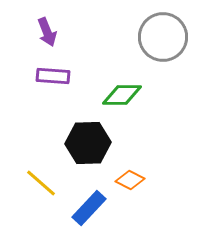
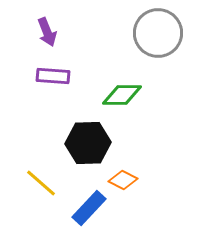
gray circle: moved 5 px left, 4 px up
orange diamond: moved 7 px left
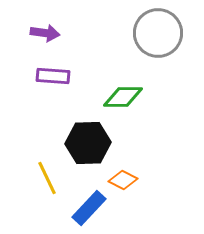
purple arrow: moved 2 px left, 1 px down; rotated 60 degrees counterclockwise
green diamond: moved 1 px right, 2 px down
yellow line: moved 6 px right, 5 px up; rotated 24 degrees clockwise
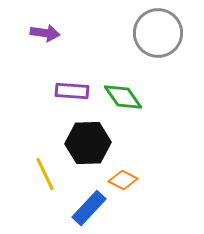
purple rectangle: moved 19 px right, 15 px down
green diamond: rotated 54 degrees clockwise
yellow line: moved 2 px left, 4 px up
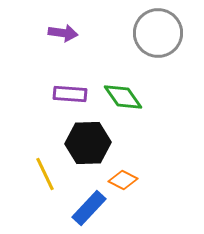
purple arrow: moved 18 px right
purple rectangle: moved 2 px left, 3 px down
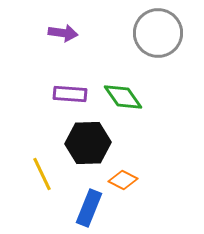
yellow line: moved 3 px left
blue rectangle: rotated 21 degrees counterclockwise
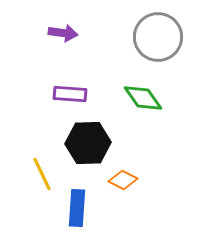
gray circle: moved 4 px down
green diamond: moved 20 px right, 1 px down
blue rectangle: moved 12 px left; rotated 18 degrees counterclockwise
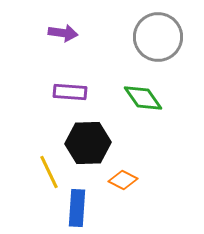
purple rectangle: moved 2 px up
yellow line: moved 7 px right, 2 px up
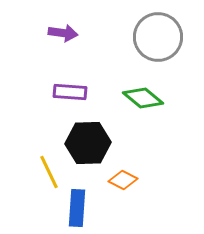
green diamond: rotated 15 degrees counterclockwise
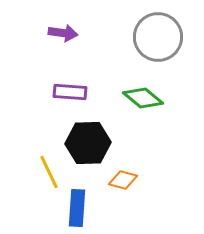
orange diamond: rotated 12 degrees counterclockwise
